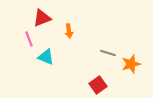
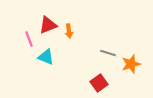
red triangle: moved 6 px right, 7 px down
red square: moved 1 px right, 2 px up
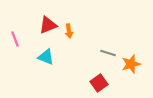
pink line: moved 14 px left
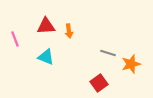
red triangle: moved 2 px left, 1 px down; rotated 18 degrees clockwise
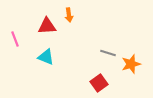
red triangle: moved 1 px right
orange arrow: moved 16 px up
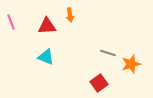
orange arrow: moved 1 px right
pink line: moved 4 px left, 17 px up
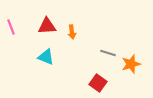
orange arrow: moved 2 px right, 17 px down
pink line: moved 5 px down
red square: moved 1 px left; rotated 18 degrees counterclockwise
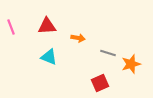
orange arrow: moved 6 px right, 6 px down; rotated 72 degrees counterclockwise
cyan triangle: moved 3 px right
red square: moved 2 px right; rotated 30 degrees clockwise
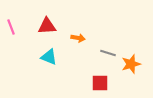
red square: rotated 24 degrees clockwise
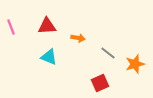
gray line: rotated 21 degrees clockwise
orange star: moved 4 px right
red square: rotated 24 degrees counterclockwise
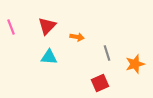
red triangle: rotated 42 degrees counterclockwise
orange arrow: moved 1 px left, 1 px up
gray line: moved 1 px left; rotated 35 degrees clockwise
cyan triangle: rotated 18 degrees counterclockwise
